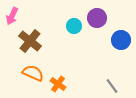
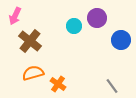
pink arrow: moved 3 px right
orange semicircle: rotated 40 degrees counterclockwise
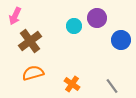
brown cross: rotated 15 degrees clockwise
orange cross: moved 14 px right
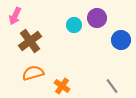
cyan circle: moved 1 px up
orange cross: moved 10 px left, 2 px down
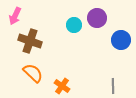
brown cross: rotated 35 degrees counterclockwise
orange semicircle: rotated 60 degrees clockwise
gray line: moved 1 px right; rotated 35 degrees clockwise
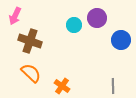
orange semicircle: moved 2 px left
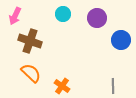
cyan circle: moved 11 px left, 11 px up
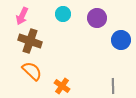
pink arrow: moved 7 px right
orange semicircle: moved 1 px right, 2 px up
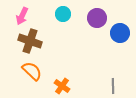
blue circle: moved 1 px left, 7 px up
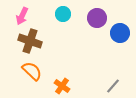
gray line: rotated 42 degrees clockwise
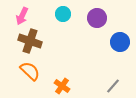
blue circle: moved 9 px down
orange semicircle: moved 2 px left
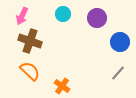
gray line: moved 5 px right, 13 px up
